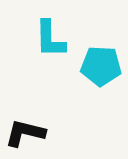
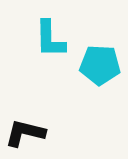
cyan pentagon: moved 1 px left, 1 px up
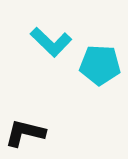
cyan L-shape: moved 1 px right, 3 px down; rotated 45 degrees counterclockwise
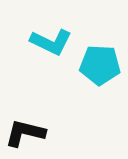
cyan L-shape: rotated 18 degrees counterclockwise
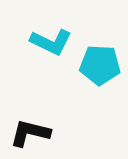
black L-shape: moved 5 px right
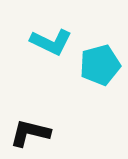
cyan pentagon: rotated 18 degrees counterclockwise
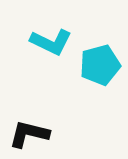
black L-shape: moved 1 px left, 1 px down
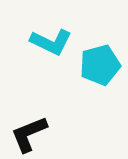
black L-shape: rotated 36 degrees counterclockwise
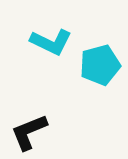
black L-shape: moved 2 px up
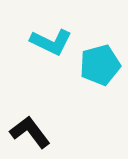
black L-shape: moved 1 px right; rotated 75 degrees clockwise
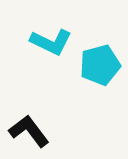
black L-shape: moved 1 px left, 1 px up
